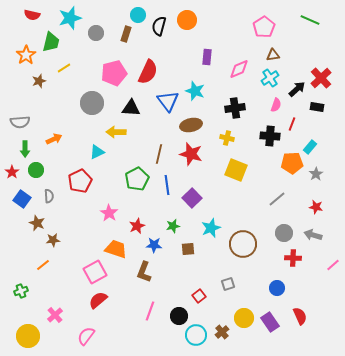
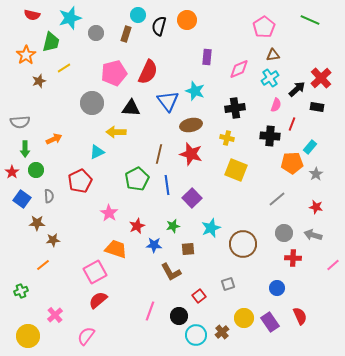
brown star at (37, 223): rotated 21 degrees counterclockwise
brown L-shape at (144, 272): moved 27 px right; rotated 50 degrees counterclockwise
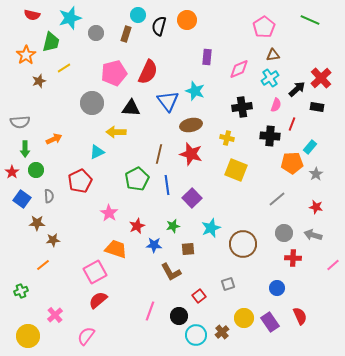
black cross at (235, 108): moved 7 px right, 1 px up
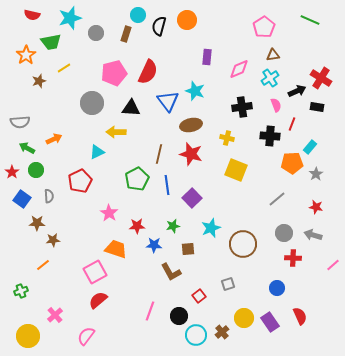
green trapezoid at (51, 42): rotated 65 degrees clockwise
red cross at (321, 78): rotated 15 degrees counterclockwise
black arrow at (297, 89): moved 2 px down; rotated 18 degrees clockwise
pink semicircle at (276, 105): rotated 40 degrees counterclockwise
green arrow at (25, 149): moved 2 px right, 1 px up; rotated 119 degrees clockwise
red star at (137, 226): rotated 21 degrees clockwise
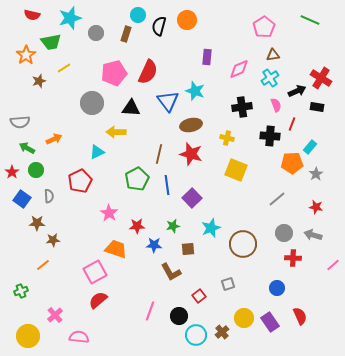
pink semicircle at (86, 336): moved 7 px left, 1 px down; rotated 60 degrees clockwise
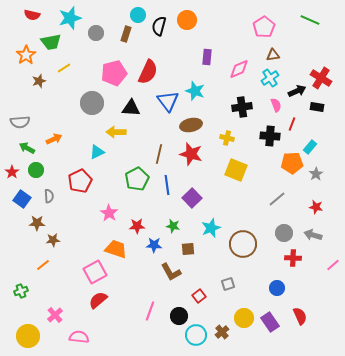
green star at (173, 226): rotated 24 degrees clockwise
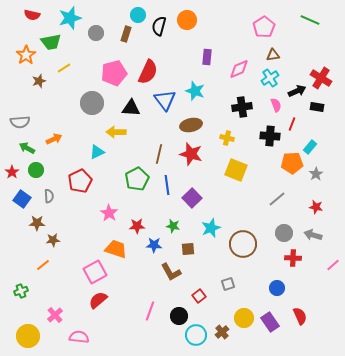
blue triangle at (168, 101): moved 3 px left, 1 px up
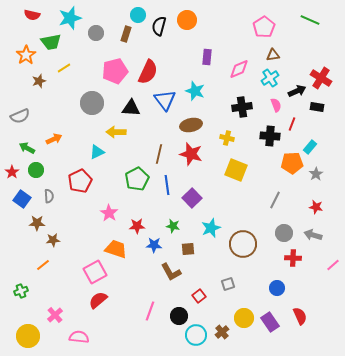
pink pentagon at (114, 73): moved 1 px right, 2 px up
gray semicircle at (20, 122): moved 6 px up; rotated 18 degrees counterclockwise
gray line at (277, 199): moved 2 px left, 1 px down; rotated 24 degrees counterclockwise
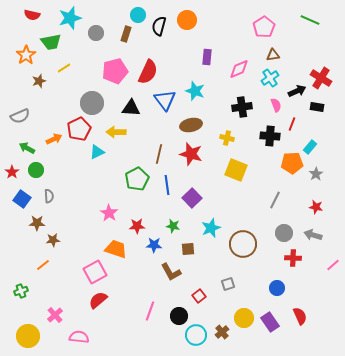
red pentagon at (80, 181): moved 1 px left, 52 px up
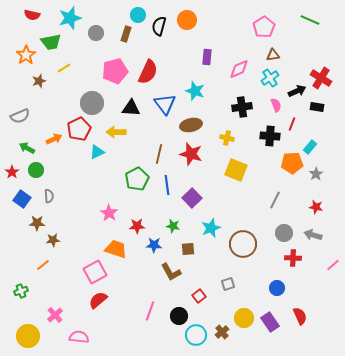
blue triangle at (165, 100): moved 4 px down
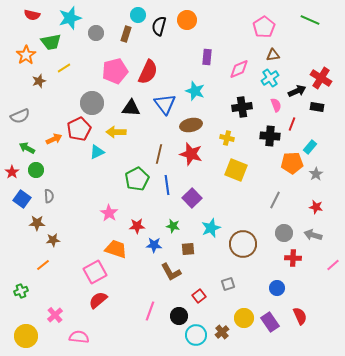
yellow circle at (28, 336): moved 2 px left
